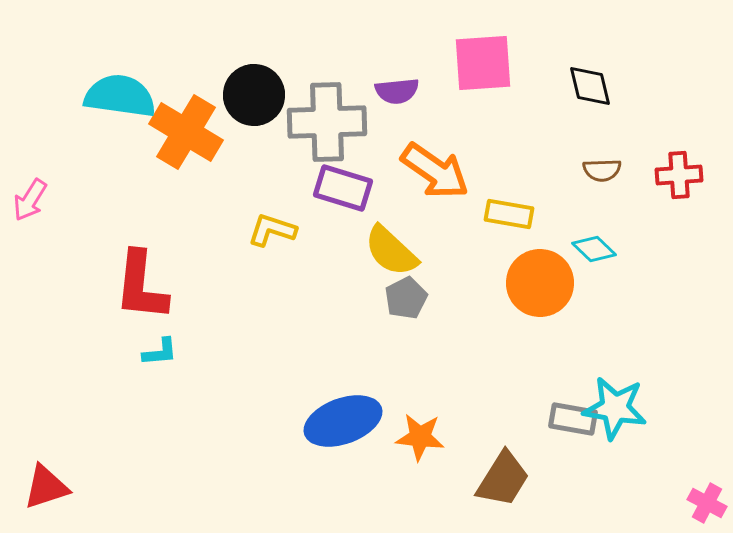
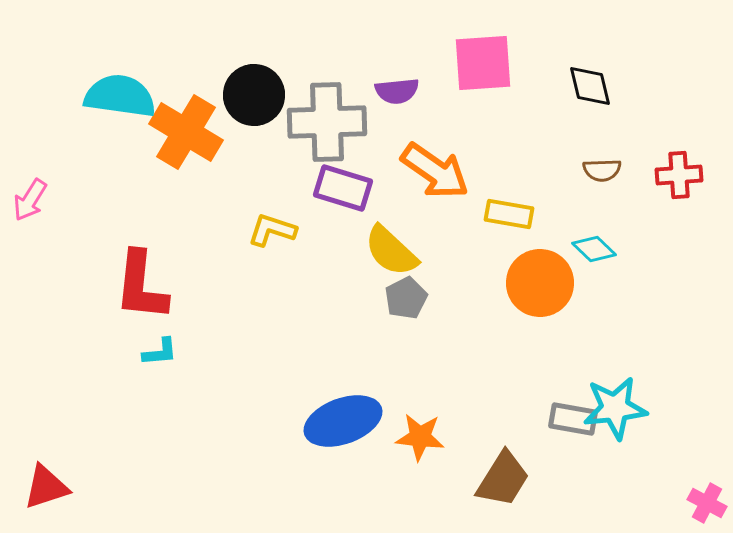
cyan star: rotated 16 degrees counterclockwise
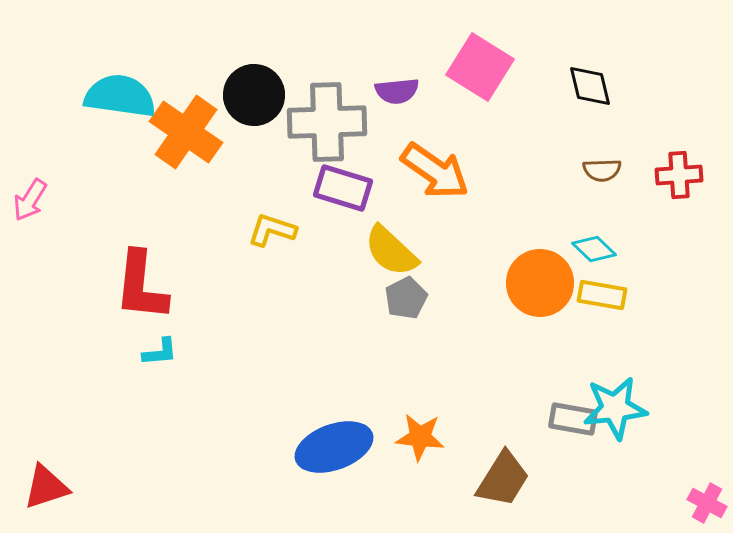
pink square: moved 3 px left, 4 px down; rotated 36 degrees clockwise
orange cross: rotated 4 degrees clockwise
yellow rectangle: moved 93 px right, 81 px down
blue ellipse: moved 9 px left, 26 px down
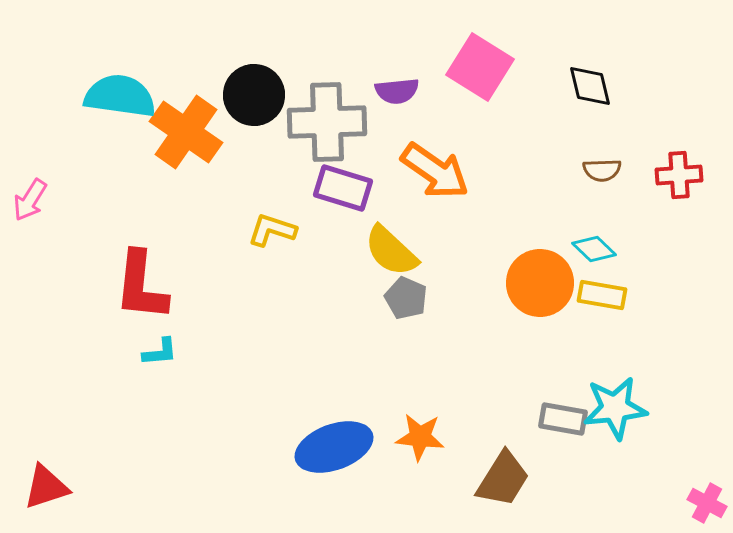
gray pentagon: rotated 21 degrees counterclockwise
gray rectangle: moved 10 px left
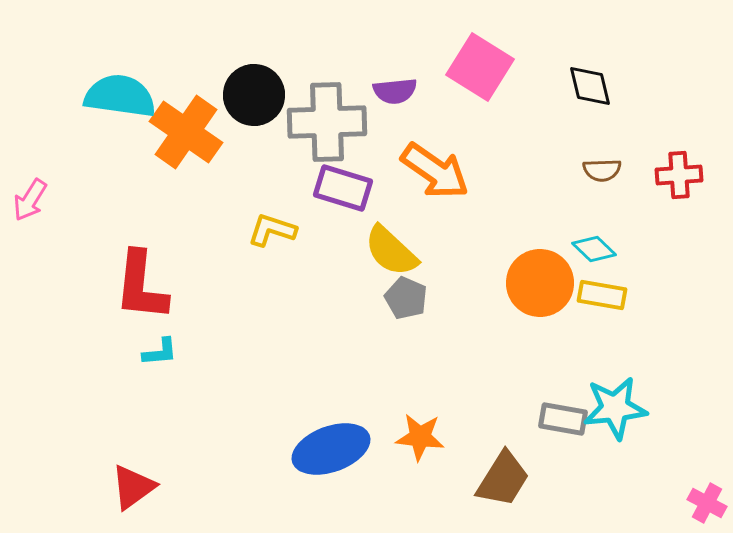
purple semicircle: moved 2 px left
blue ellipse: moved 3 px left, 2 px down
red triangle: moved 87 px right; rotated 18 degrees counterclockwise
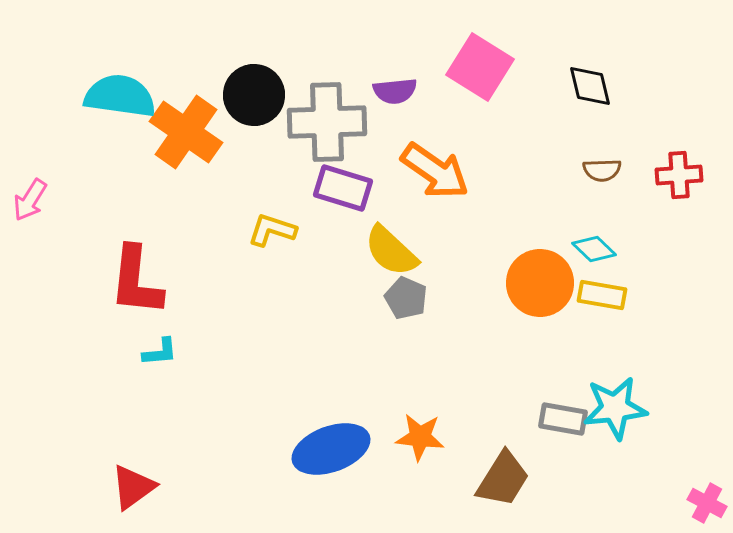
red L-shape: moved 5 px left, 5 px up
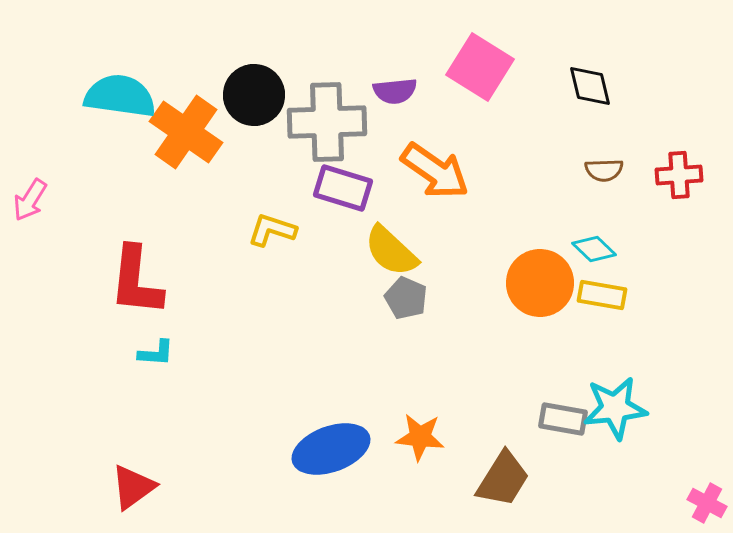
brown semicircle: moved 2 px right
cyan L-shape: moved 4 px left, 1 px down; rotated 9 degrees clockwise
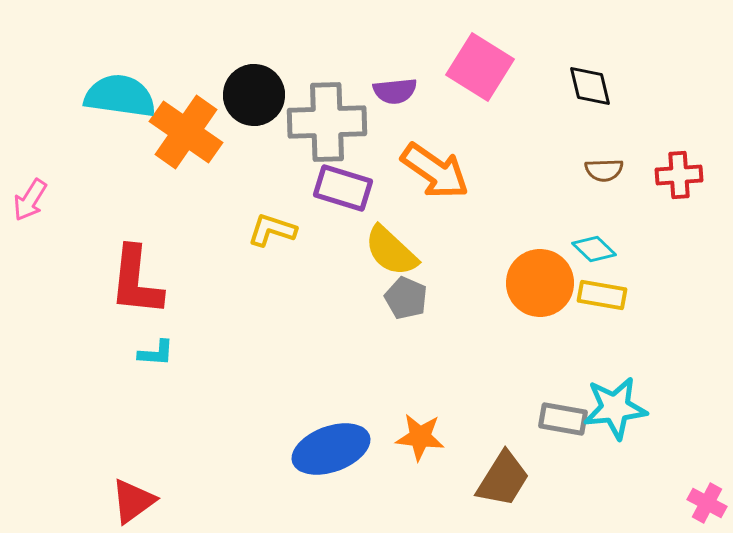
red triangle: moved 14 px down
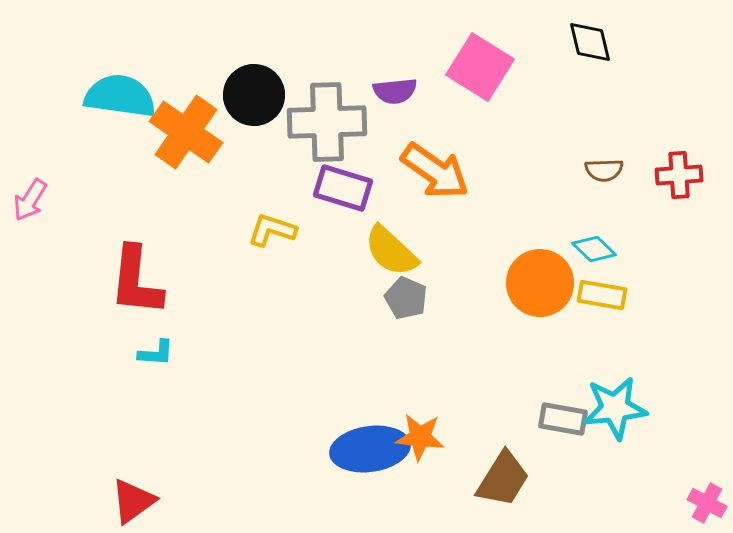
black diamond: moved 44 px up
blue ellipse: moved 39 px right; rotated 12 degrees clockwise
